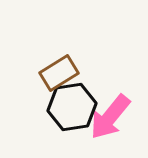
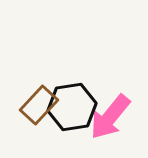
brown rectangle: moved 20 px left, 32 px down; rotated 15 degrees counterclockwise
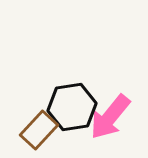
brown rectangle: moved 25 px down
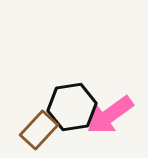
pink arrow: moved 2 px up; rotated 15 degrees clockwise
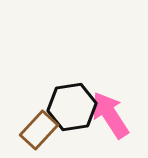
pink arrow: rotated 93 degrees clockwise
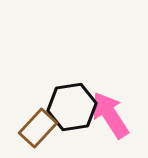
brown rectangle: moved 1 px left, 2 px up
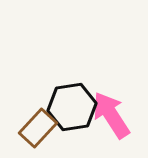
pink arrow: moved 1 px right
